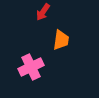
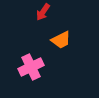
orange trapezoid: rotated 55 degrees clockwise
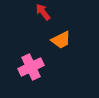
red arrow: rotated 108 degrees clockwise
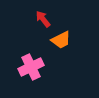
red arrow: moved 7 px down
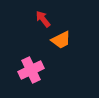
pink cross: moved 3 px down
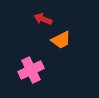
red arrow: rotated 30 degrees counterclockwise
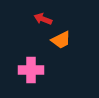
pink cross: rotated 25 degrees clockwise
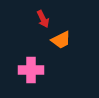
red arrow: rotated 138 degrees counterclockwise
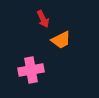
pink cross: rotated 10 degrees counterclockwise
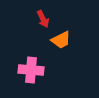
pink cross: rotated 15 degrees clockwise
